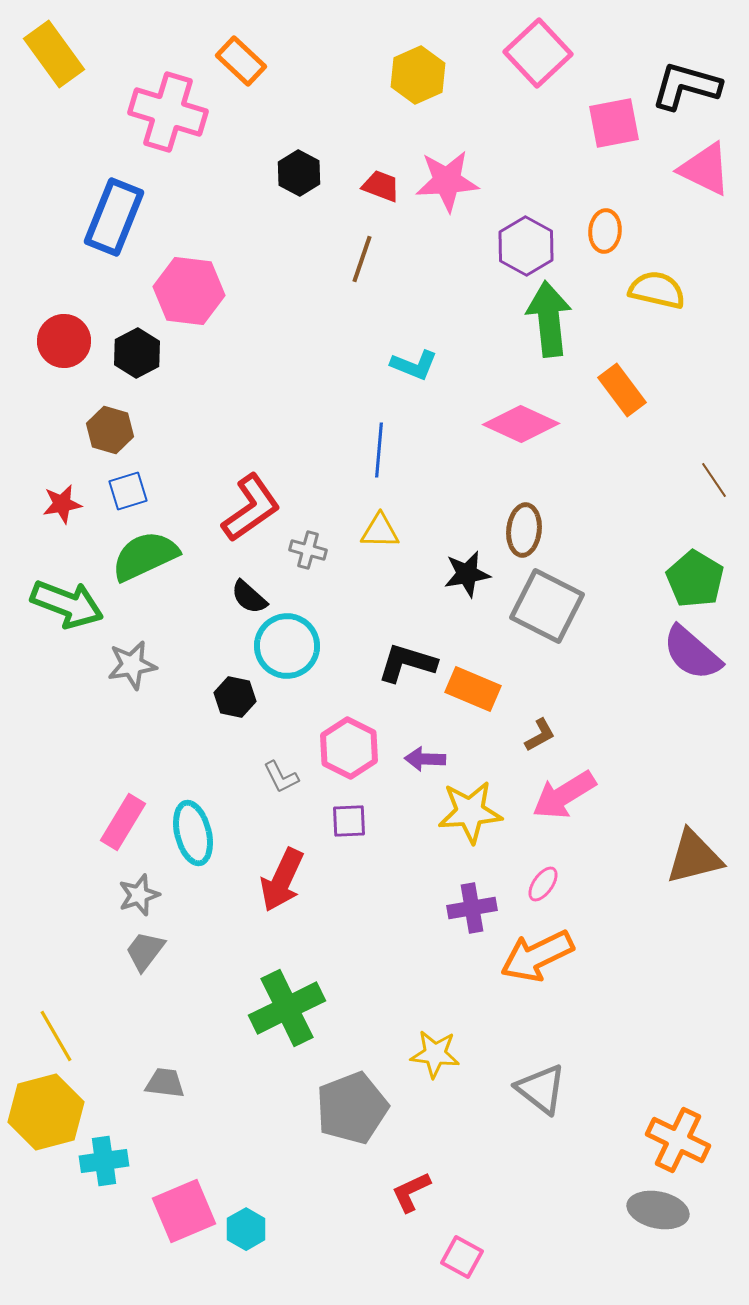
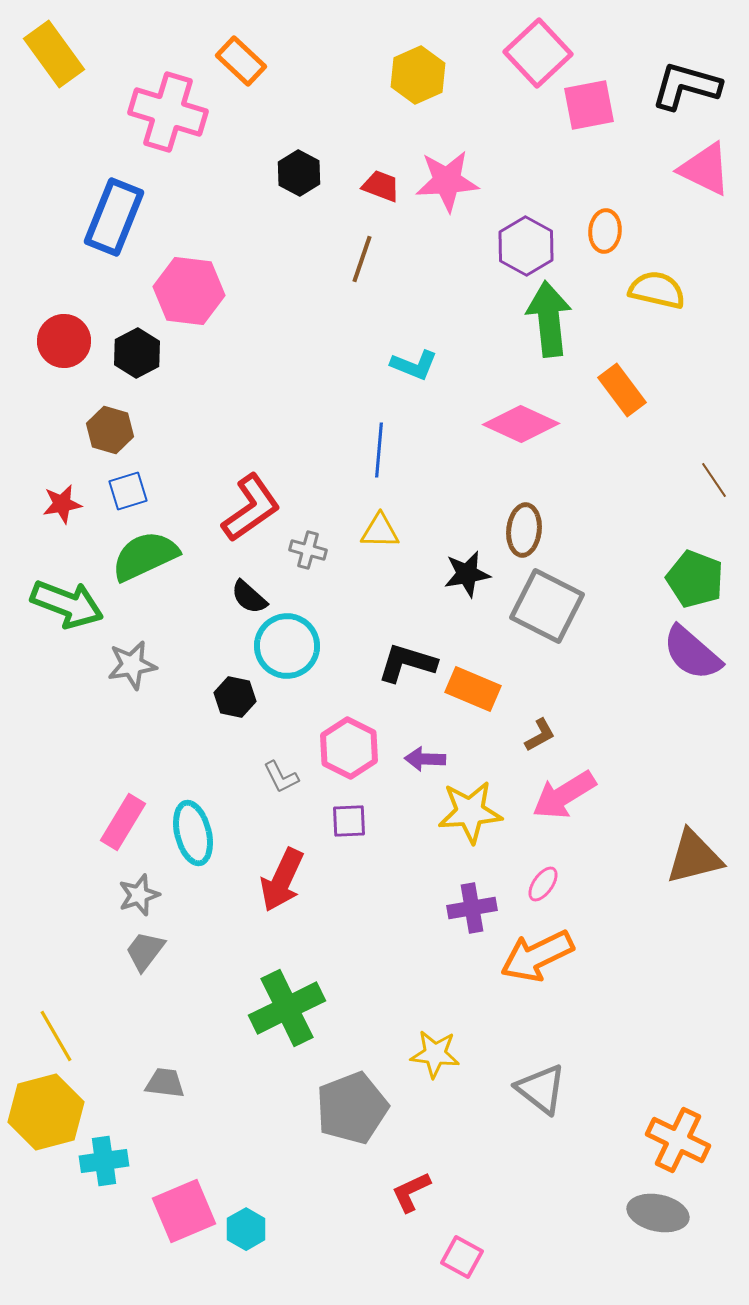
pink square at (614, 123): moved 25 px left, 18 px up
green pentagon at (695, 579): rotated 10 degrees counterclockwise
gray ellipse at (658, 1210): moved 3 px down
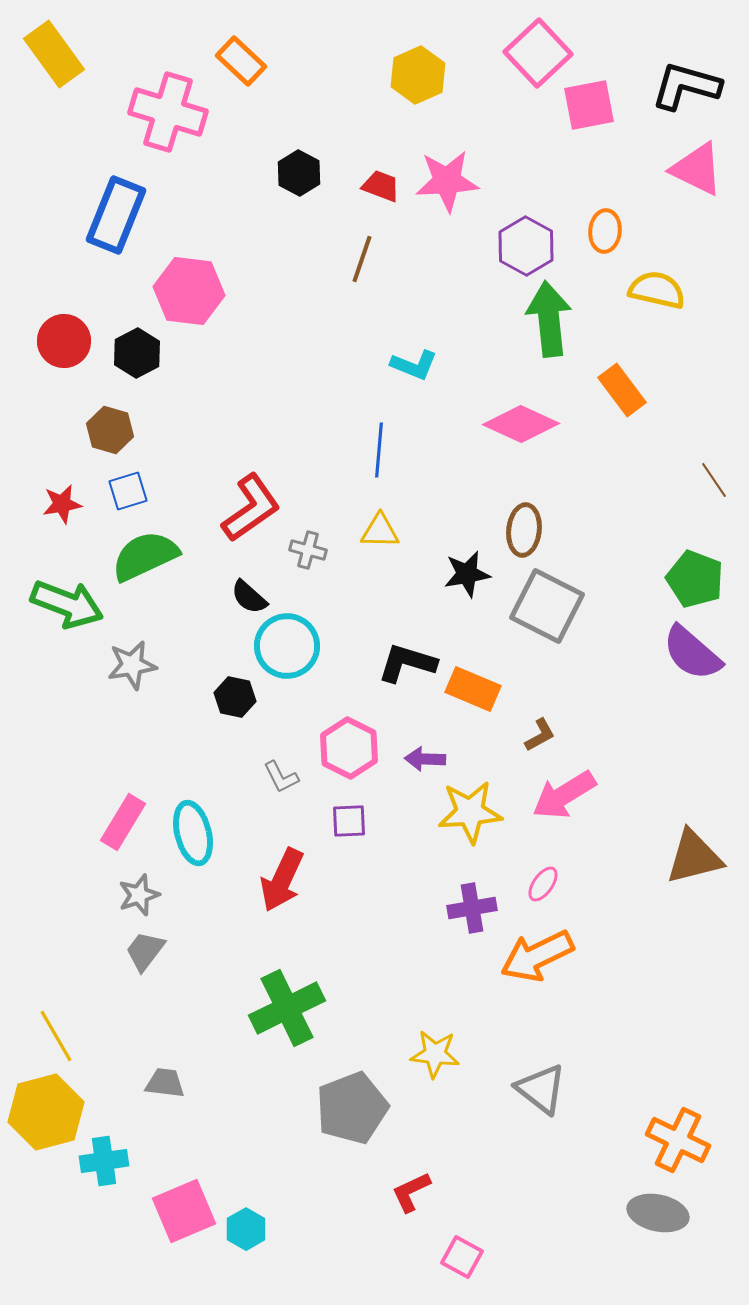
pink triangle at (705, 169): moved 8 px left
blue rectangle at (114, 217): moved 2 px right, 2 px up
